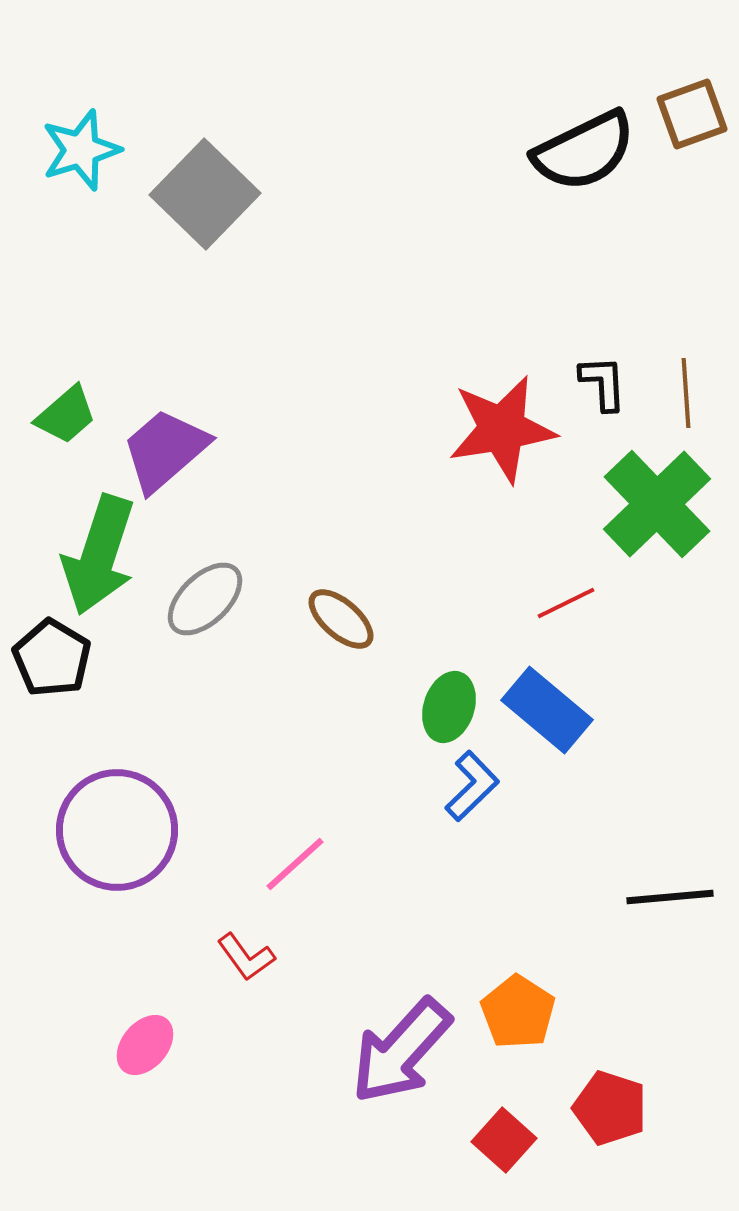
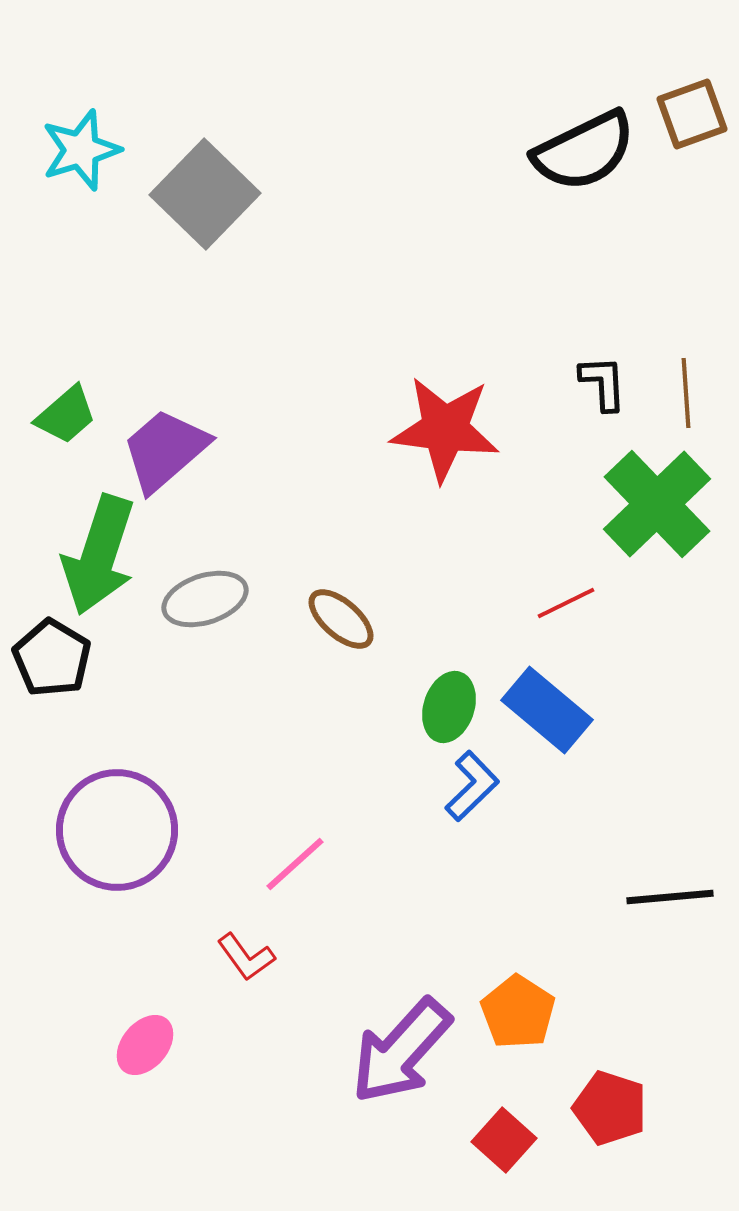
red star: moved 57 px left; rotated 16 degrees clockwise
gray ellipse: rotated 26 degrees clockwise
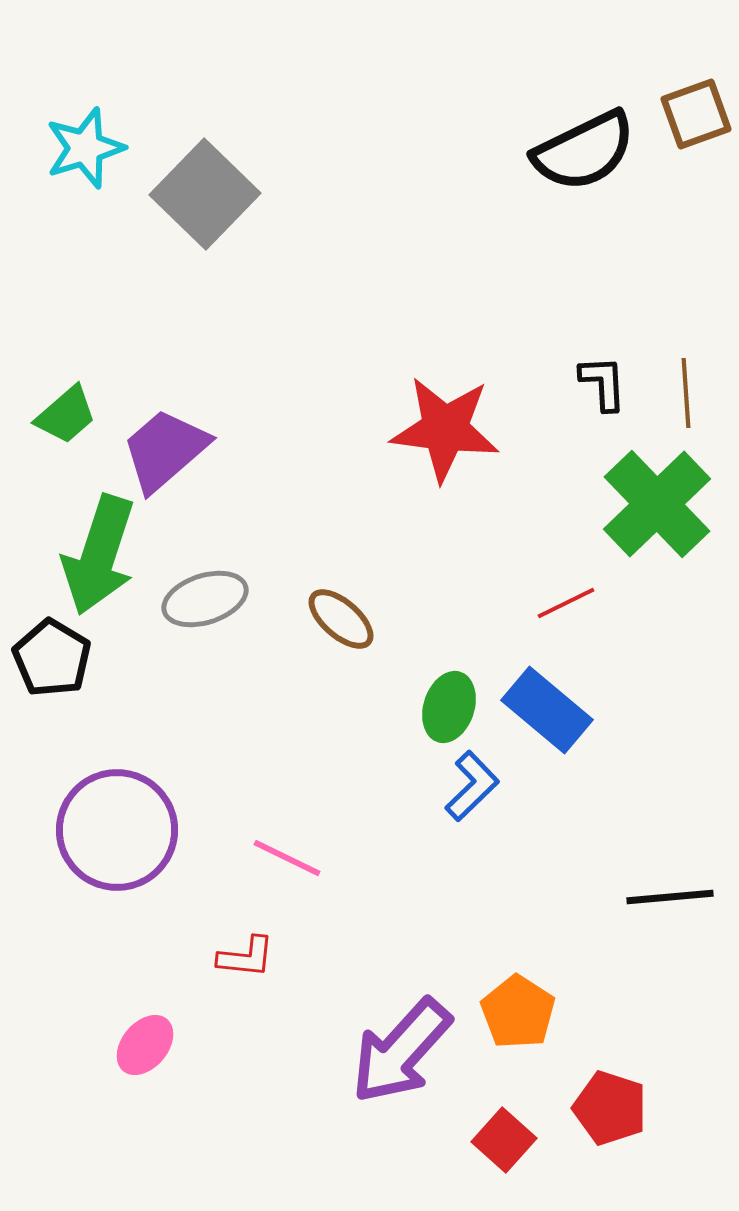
brown square: moved 4 px right
cyan star: moved 4 px right, 2 px up
pink line: moved 8 px left, 6 px up; rotated 68 degrees clockwise
red L-shape: rotated 48 degrees counterclockwise
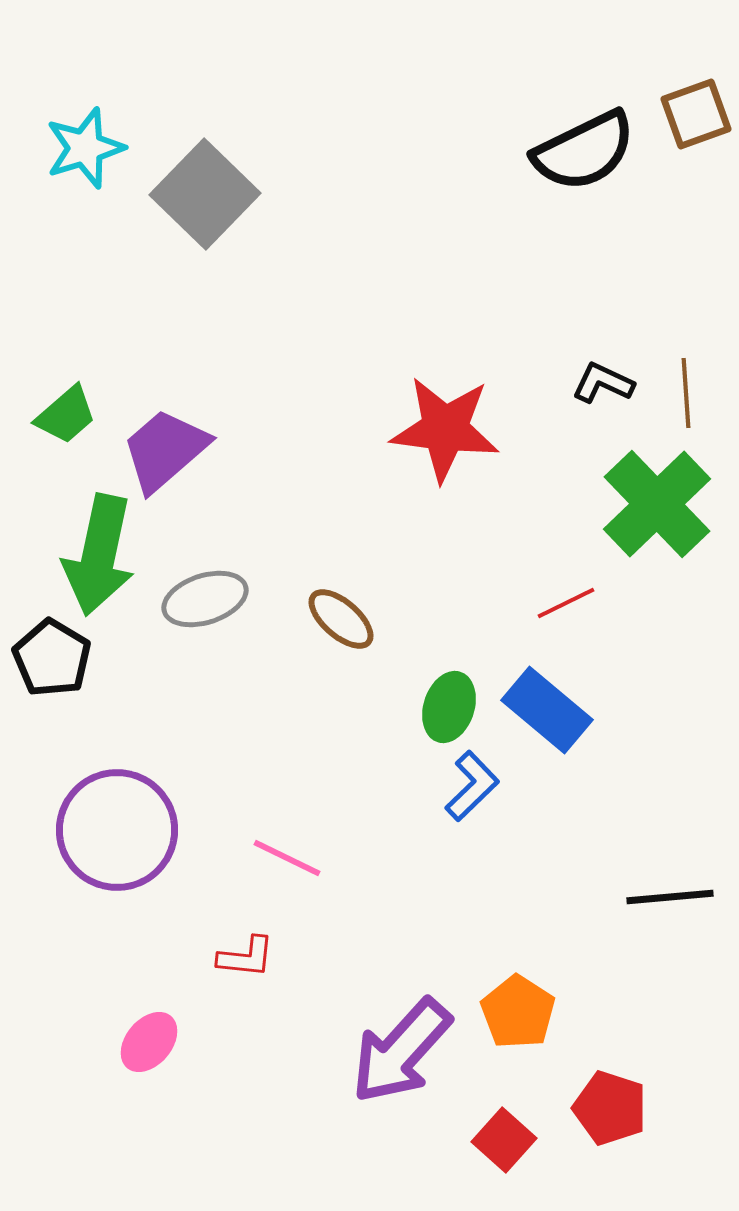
black L-shape: rotated 62 degrees counterclockwise
green arrow: rotated 6 degrees counterclockwise
pink ellipse: moved 4 px right, 3 px up
